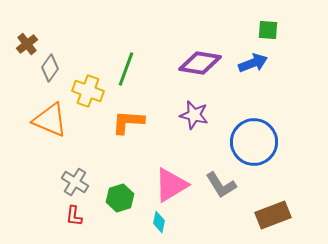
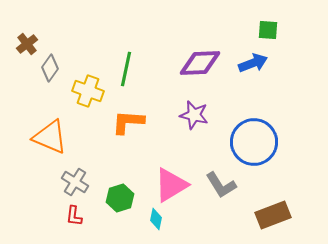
purple diamond: rotated 12 degrees counterclockwise
green line: rotated 8 degrees counterclockwise
orange triangle: moved 17 px down
cyan diamond: moved 3 px left, 3 px up
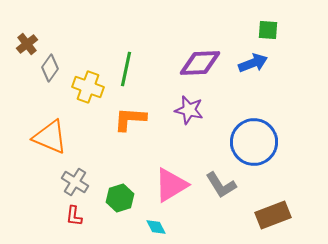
yellow cross: moved 4 px up
purple star: moved 5 px left, 5 px up
orange L-shape: moved 2 px right, 3 px up
cyan diamond: moved 8 px down; rotated 40 degrees counterclockwise
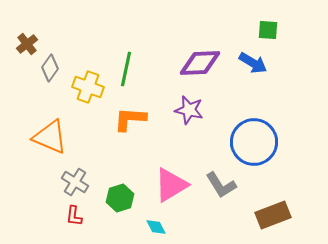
blue arrow: rotated 52 degrees clockwise
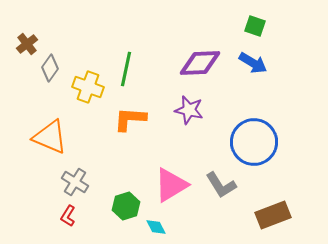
green square: moved 13 px left, 4 px up; rotated 15 degrees clockwise
green hexagon: moved 6 px right, 8 px down
red L-shape: moved 6 px left; rotated 25 degrees clockwise
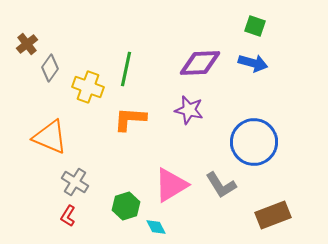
blue arrow: rotated 16 degrees counterclockwise
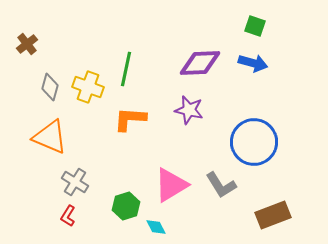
gray diamond: moved 19 px down; rotated 20 degrees counterclockwise
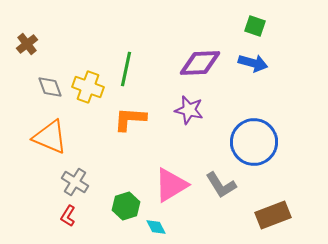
gray diamond: rotated 36 degrees counterclockwise
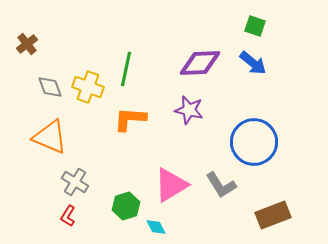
blue arrow: rotated 24 degrees clockwise
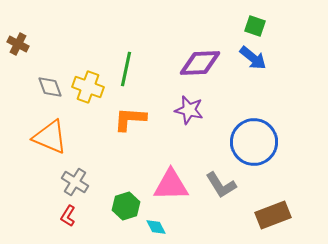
brown cross: moved 9 px left; rotated 25 degrees counterclockwise
blue arrow: moved 5 px up
pink triangle: rotated 30 degrees clockwise
